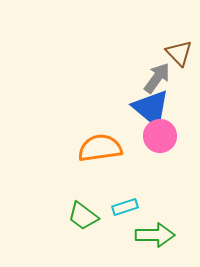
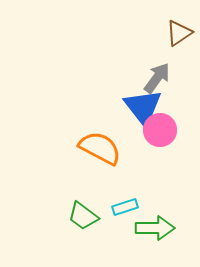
brown triangle: moved 20 px up; rotated 40 degrees clockwise
blue triangle: moved 8 px left, 1 px up; rotated 12 degrees clockwise
pink circle: moved 6 px up
orange semicircle: rotated 36 degrees clockwise
green arrow: moved 7 px up
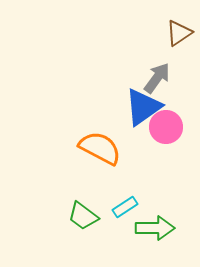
blue triangle: rotated 33 degrees clockwise
pink circle: moved 6 px right, 3 px up
cyan rectangle: rotated 15 degrees counterclockwise
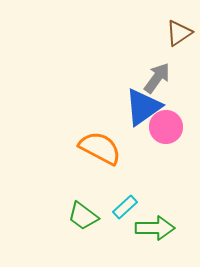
cyan rectangle: rotated 10 degrees counterclockwise
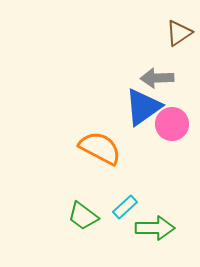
gray arrow: rotated 128 degrees counterclockwise
pink circle: moved 6 px right, 3 px up
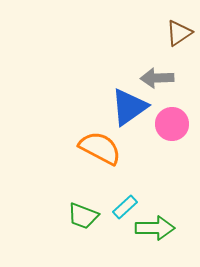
blue triangle: moved 14 px left
green trapezoid: rotated 16 degrees counterclockwise
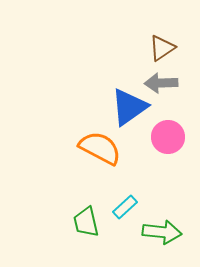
brown triangle: moved 17 px left, 15 px down
gray arrow: moved 4 px right, 5 px down
pink circle: moved 4 px left, 13 px down
green trapezoid: moved 3 px right, 6 px down; rotated 56 degrees clockwise
green arrow: moved 7 px right, 4 px down; rotated 6 degrees clockwise
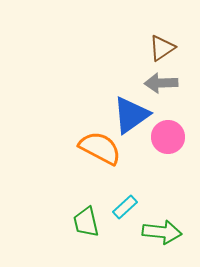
blue triangle: moved 2 px right, 8 px down
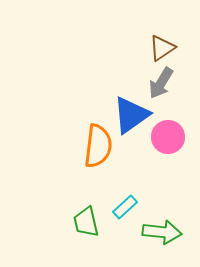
gray arrow: rotated 56 degrees counterclockwise
orange semicircle: moved 2 px left, 2 px up; rotated 69 degrees clockwise
